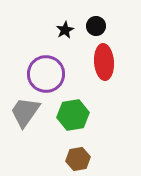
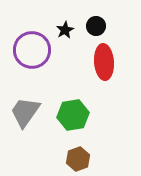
purple circle: moved 14 px left, 24 px up
brown hexagon: rotated 10 degrees counterclockwise
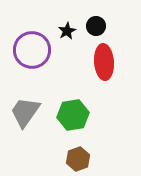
black star: moved 2 px right, 1 px down
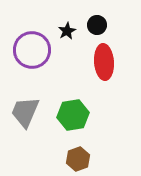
black circle: moved 1 px right, 1 px up
gray trapezoid: rotated 12 degrees counterclockwise
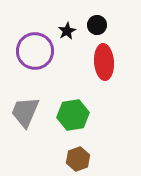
purple circle: moved 3 px right, 1 px down
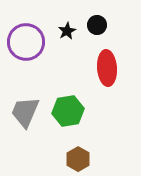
purple circle: moved 9 px left, 9 px up
red ellipse: moved 3 px right, 6 px down
green hexagon: moved 5 px left, 4 px up
brown hexagon: rotated 10 degrees counterclockwise
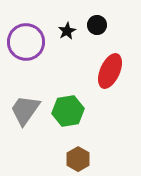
red ellipse: moved 3 px right, 3 px down; rotated 28 degrees clockwise
gray trapezoid: moved 2 px up; rotated 12 degrees clockwise
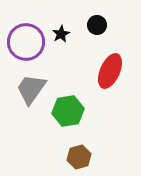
black star: moved 6 px left, 3 px down
gray trapezoid: moved 6 px right, 21 px up
brown hexagon: moved 1 px right, 2 px up; rotated 15 degrees clockwise
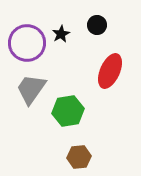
purple circle: moved 1 px right, 1 px down
brown hexagon: rotated 10 degrees clockwise
